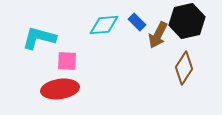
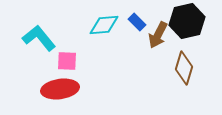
cyan L-shape: rotated 36 degrees clockwise
brown diamond: rotated 16 degrees counterclockwise
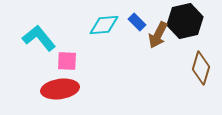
black hexagon: moved 2 px left
brown diamond: moved 17 px right
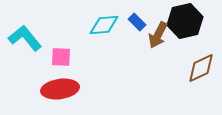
cyan L-shape: moved 14 px left
pink square: moved 6 px left, 4 px up
brown diamond: rotated 48 degrees clockwise
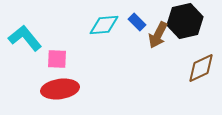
pink square: moved 4 px left, 2 px down
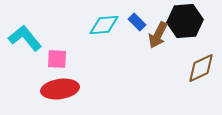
black hexagon: rotated 8 degrees clockwise
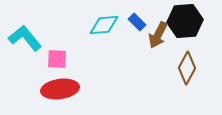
brown diamond: moved 14 px left; rotated 36 degrees counterclockwise
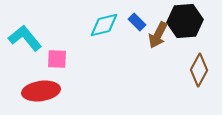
cyan diamond: rotated 8 degrees counterclockwise
brown diamond: moved 12 px right, 2 px down
red ellipse: moved 19 px left, 2 px down
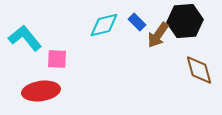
brown arrow: rotated 8 degrees clockwise
brown diamond: rotated 44 degrees counterclockwise
